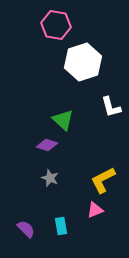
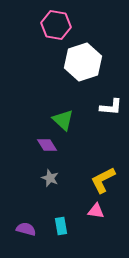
white L-shape: rotated 70 degrees counterclockwise
purple diamond: rotated 40 degrees clockwise
pink triangle: moved 1 px right, 1 px down; rotated 30 degrees clockwise
purple semicircle: rotated 30 degrees counterclockwise
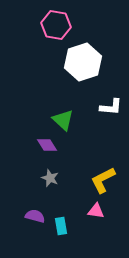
purple semicircle: moved 9 px right, 13 px up
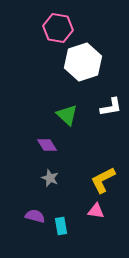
pink hexagon: moved 2 px right, 3 px down
white L-shape: rotated 15 degrees counterclockwise
green triangle: moved 4 px right, 5 px up
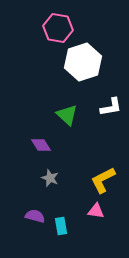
purple diamond: moved 6 px left
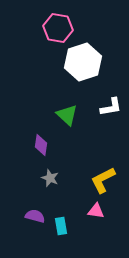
purple diamond: rotated 40 degrees clockwise
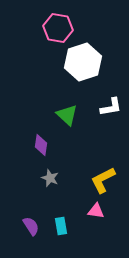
purple semicircle: moved 4 px left, 10 px down; rotated 42 degrees clockwise
